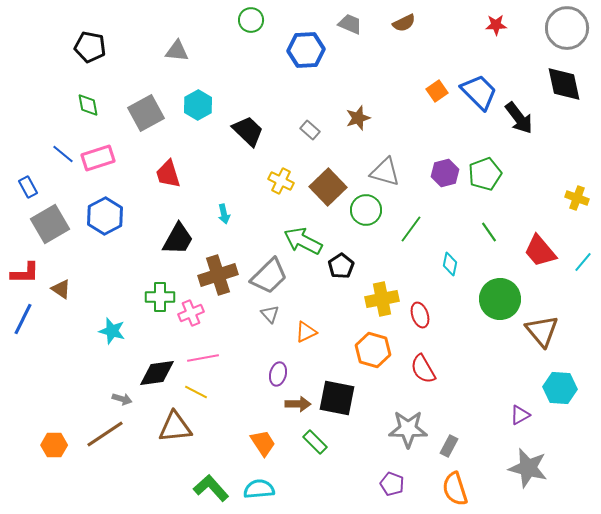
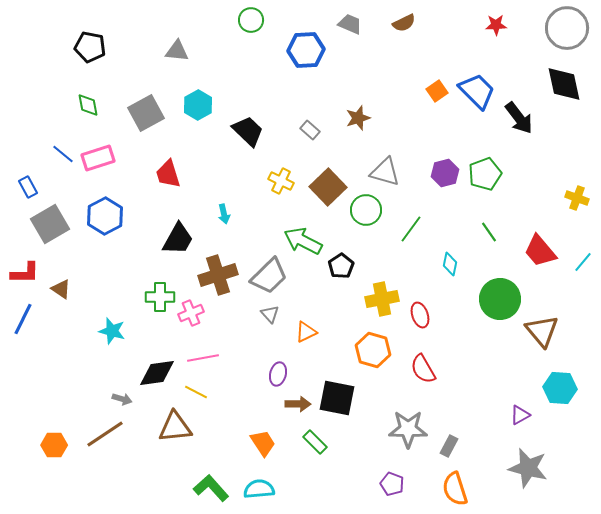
blue trapezoid at (479, 92): moved 2 px left, 1 px up
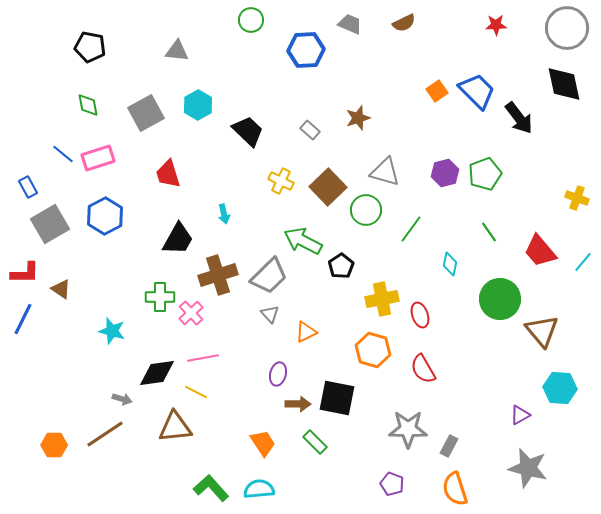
pink cross at (191, 313): rotated 20 degrees counterclockwise
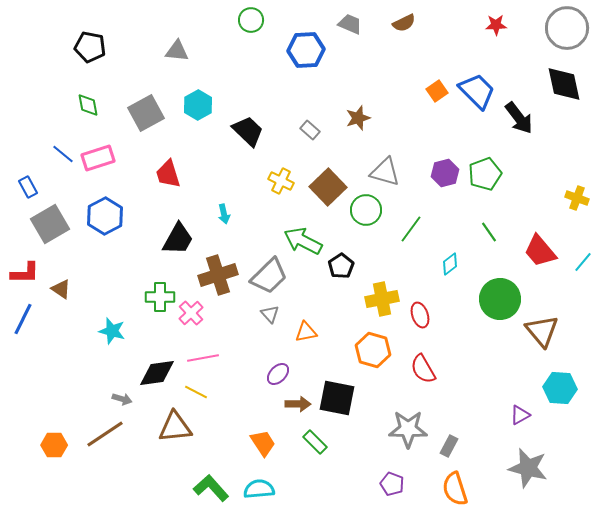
cyan diamond at (450, 264): rotated 40 degrees clockwise
orange triangle at (306, 332): rotated 15 degrees clockwise
purple ellipse at (278, 374): rotated 30 degrees clockwise
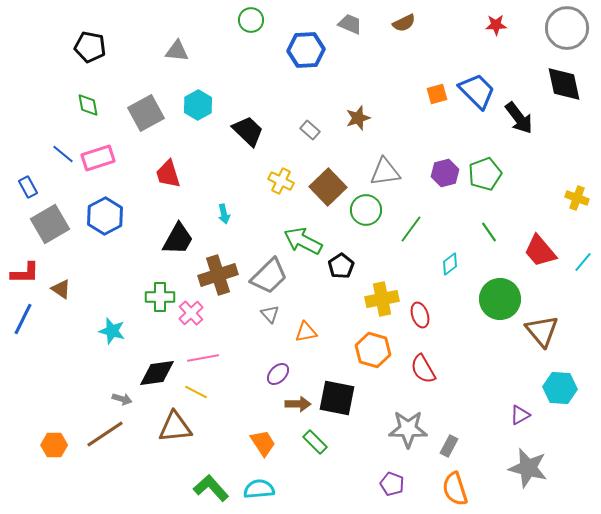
orange square at (437, 91): moved 3 px down; rotated 20 degrees clockwise
gray triangle at (385, 172): rotated 24 degrees counterclockwise
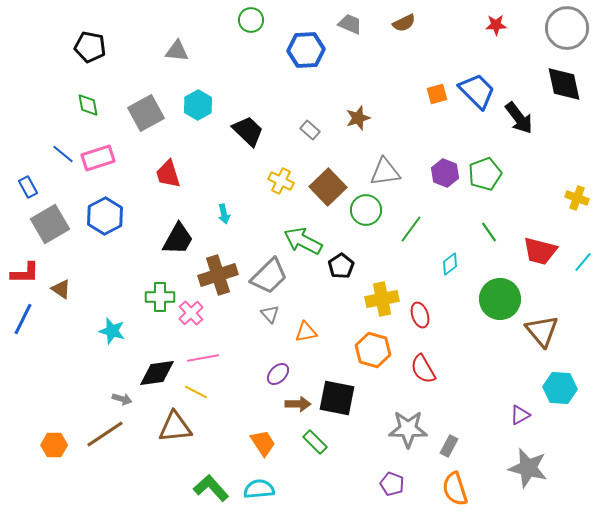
purple hexagon at (445, 173): rotated 24 degrees counterclockwise
red trapezoid at (540, 251): rotated 36 degrees counterclockwise
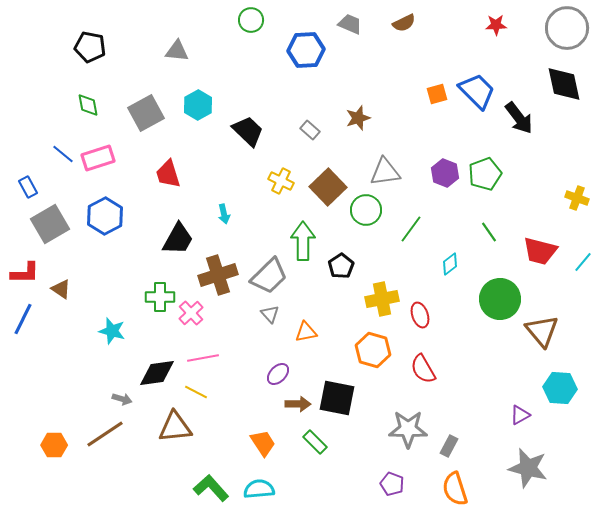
green arrow at (303, 241): rotated 63 degrees clockwise
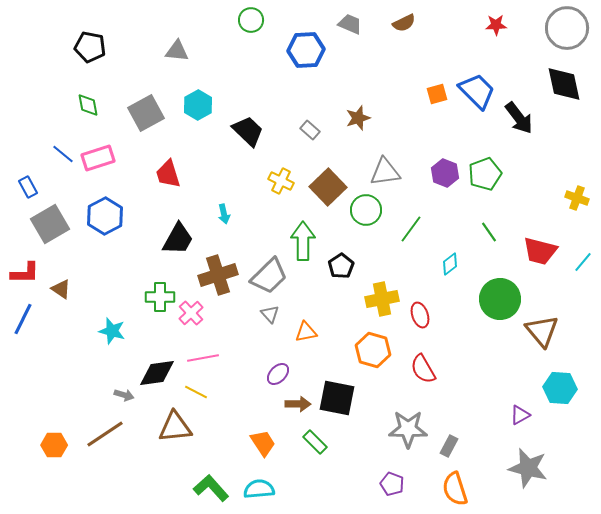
gray arrow at (122, 399): moved 2 px right, 4 px up
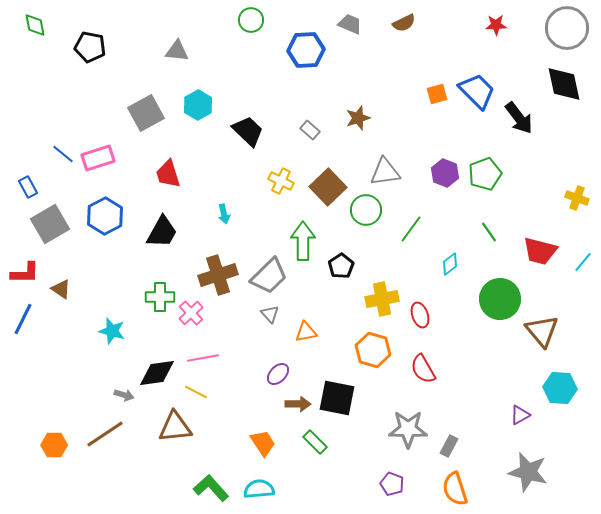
green diamond at (88, 105): moved 53 px left, 80 px up
black trapezoid at (178, 239): moved 16 px left, 7 px up
gray star at (528, 468): moved 4 px down
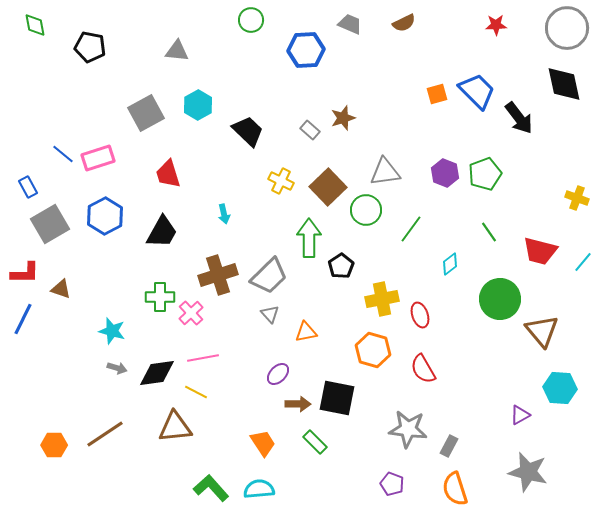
brown star at (358, 118): moved 15 px left
green arrow at (303, 241): moved 6 px right, 3 px up
brown triangle at (61, 289): rotated 15 degrees counterclockwise
gray arrow at (124, 395): moved 7 px left, 27 px up
gray star at (408, 429): rotated 6 degrees clockwise
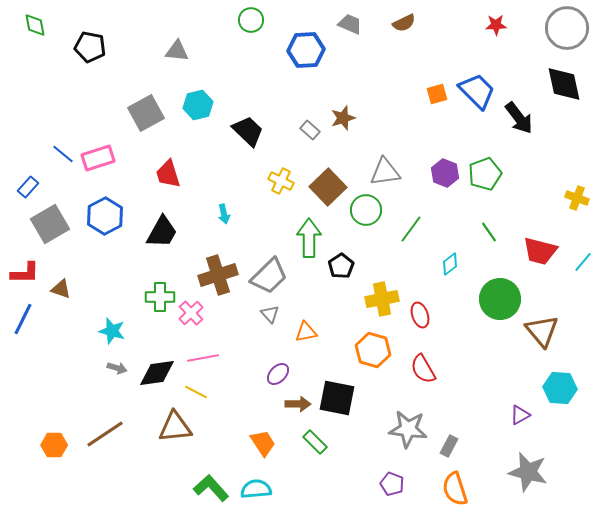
cyan hexagon at (198, 105): rotated 16 degrees clockwise
blue rectangle at (28, 187): rotated 70 degrees clockwise
cyan semicircle at (259, 489): moved 3 px left
